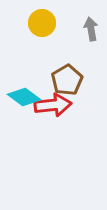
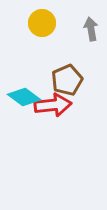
brown pentagon: rotated 8 degrees clockwise
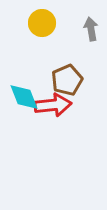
cyan diamond: rotated 32 degrees clockwise
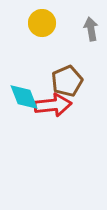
brown pentagon: moved 1 px down
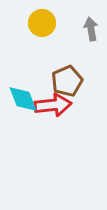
cyan diamond: moved 1 px left, 2 px down
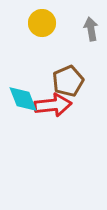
brown pentagon: moved 1 px right
